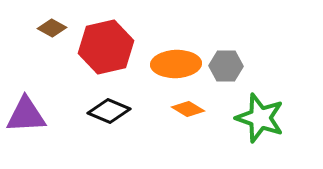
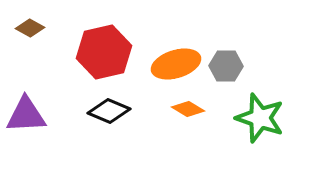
brown diamond: moved 22 px left
red hexagon: moved 2 px left, 5 px down
orange ellipse: rotated 15 degrees counterclockwise
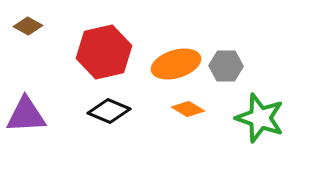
brown diamond: moved 2 px left, 2 px up
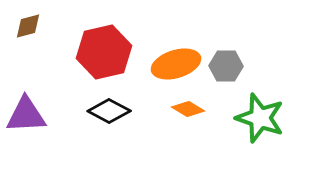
brown diamond: rotated 44 degrees counterclockwise
black diamond: rotated 6 degrees clockwise
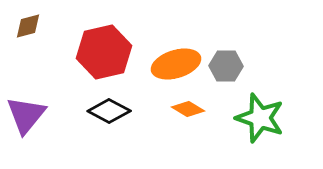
purple triangle: rotated 48 degrees counterclockwise
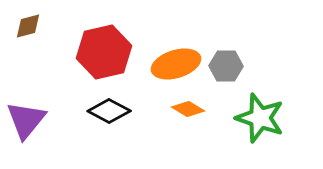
purple triangle: moved 5 px down
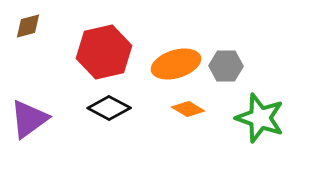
black diamond: moved 3 px up
purple triangle: moved 3 px right, 1 px up; rotated 15 degrees clockwise
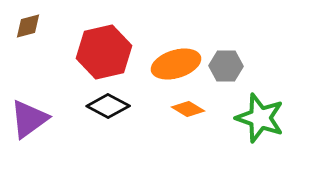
black diamond: moved 1 px left, 2 px up
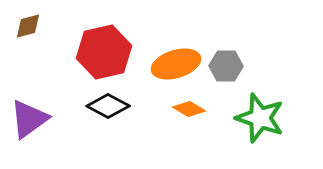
orange diamond: moved 1 px right
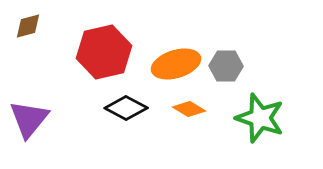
black diamond: moved 18 px right, 2 px down
purple triangle: rotated 15 degrees counterclockwise
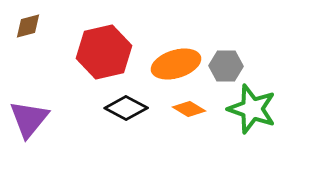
green star: moved 8 px left, 9 px up
